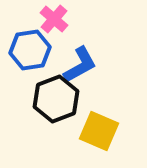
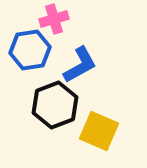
pink cross: rotated 32 degrees clockwise
black hexagon: moved 1 px left, 6 px down
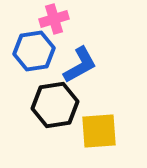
blue hexagon: moved 4 px right, 1 px down
black hexagon: rotated 12 degrees clockwise
yellow square: rotated 27 degrees counterclockwise
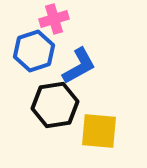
blue hexagon: rotated 9 degrees counterclockwise
blue L-shape: moved 1 px left, 1 px down
yellow square: rotated 9 degrees clockwise
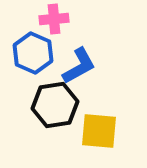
pink cross: rotated 12 degrees clockwise
blue hexagon: moved 1 px left, 2 px down; rotated 18 degrees counterclockwise
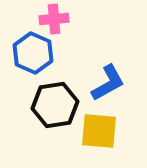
blue L-shape: moved 29 px right, 17 px down
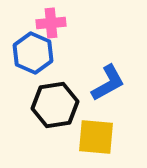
pink cross: moved 3 px left, 4 px down
yellow square: moved 3 px left, 6 px down
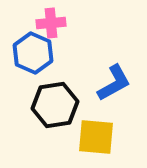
blue L-shape: moved 6 px right
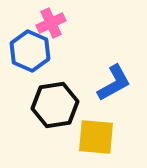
pink cross: rotated 20 degrees counterclockwise
blue hexagon: moved 3 px left, 2 px up
